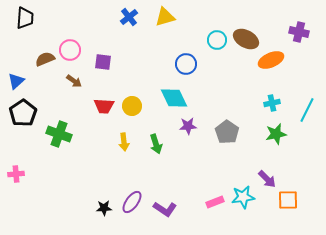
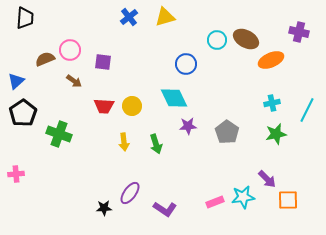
purple ellipse: moved 2 px left, 9 px up
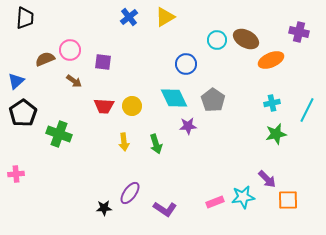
yellow triangle: rotated 15 degrees counterclockwise
gray pentagon: moved 14 px left, 32 px up
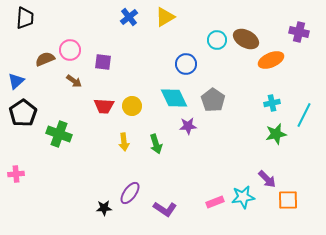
cyan line: moved 3 px left, 5 px down
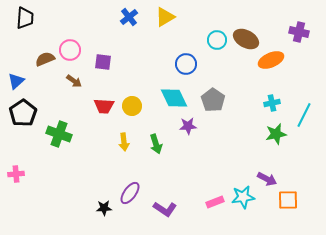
purple arrow: rotated 18 degrees counterclockwise
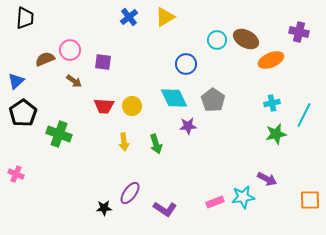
pink cross: rotated 28 degrees clockwise
orange square: moved 22 px right
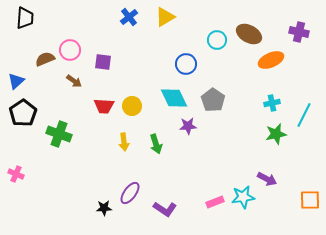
brown ellipse: moved 3 px right, 5 px up
